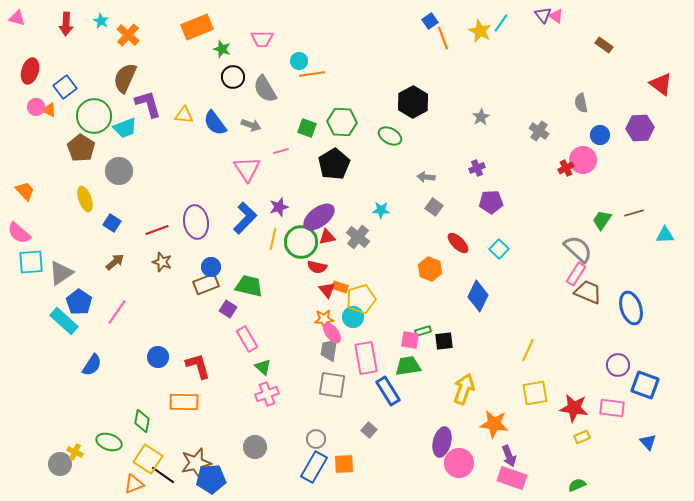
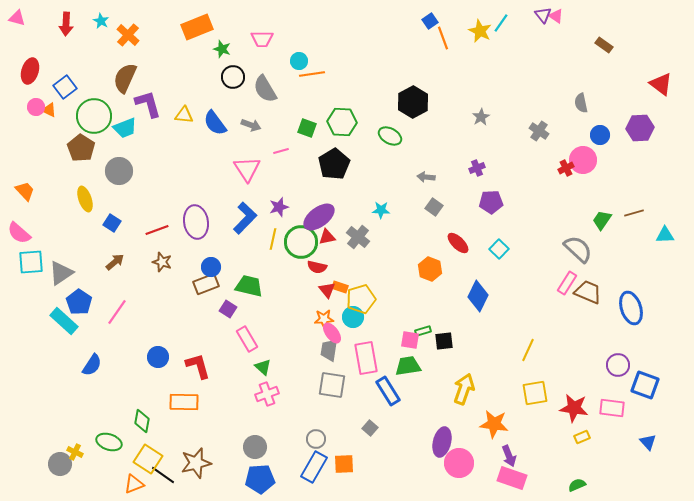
pink rectangle at (576, 274): moved 9 px left, 9 px down
gray square at (369, 430): moved 1 px right, 2 px up
blue pentagon at (211, 479): moved 49 px right
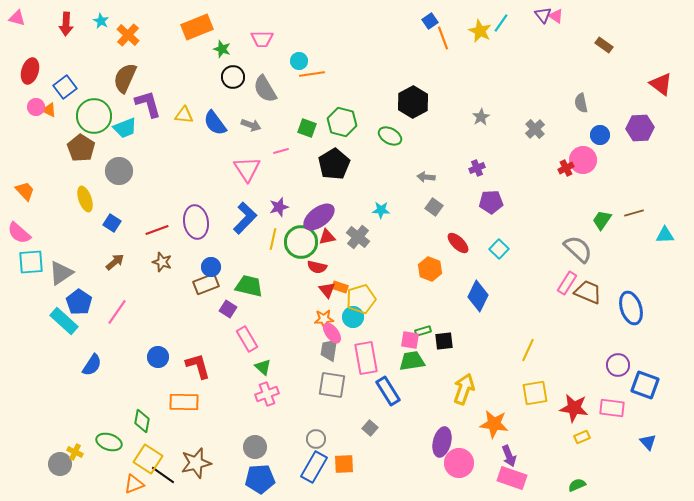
green hexagon at (342, 122): rotated 12 degrees clockwise
gray cross at (539, 131): moved 4 px left, 2 px up; rotated 12 degrees clockwise
green trapezoid at (408, 366): moved 4 px right, 5 px up
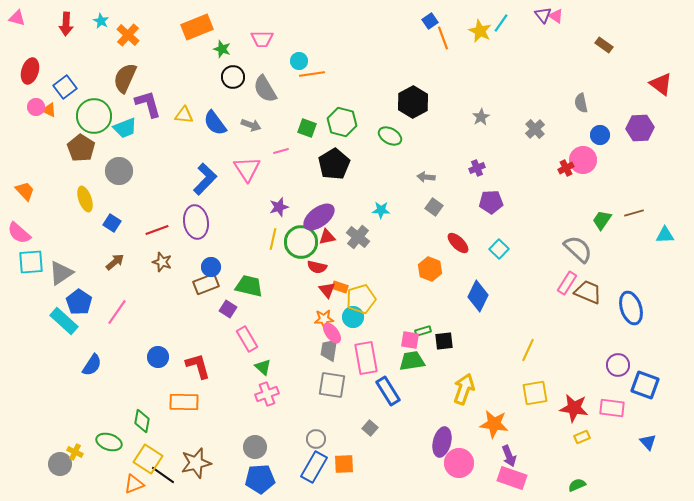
blue L-shape at (245, 218): moved 40 px left, 39 px up
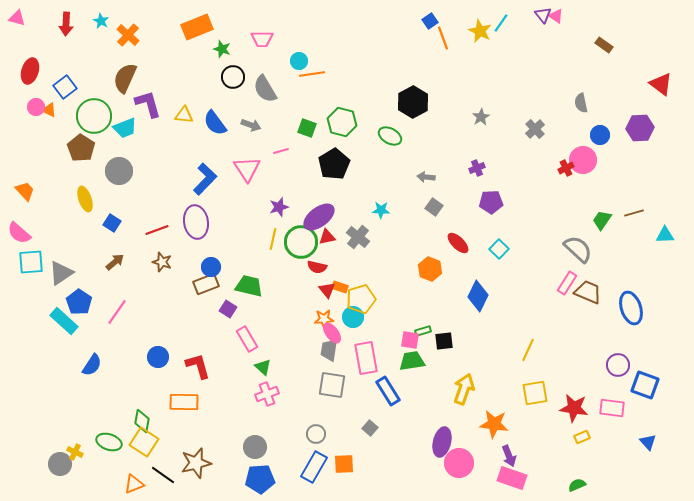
gray circle at (316, 439): moved 5 px up
yellow square at (148, 459): moved 4 px left, 17 px up
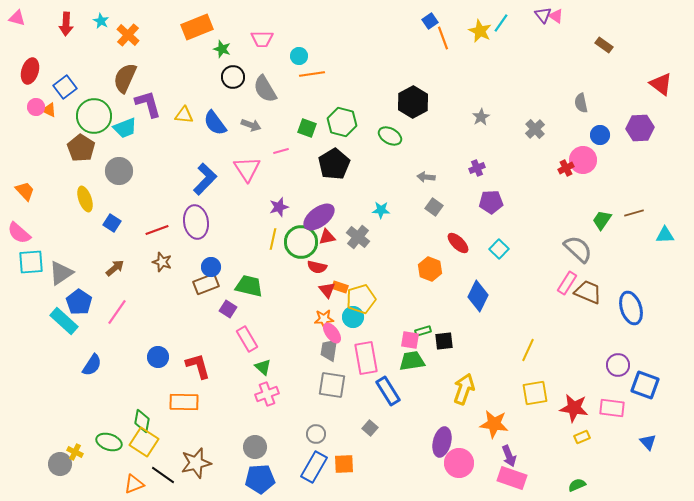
cyan circle at (299, 61): moved 5 px up
brown arrow at (115, 262): moved 6 px down
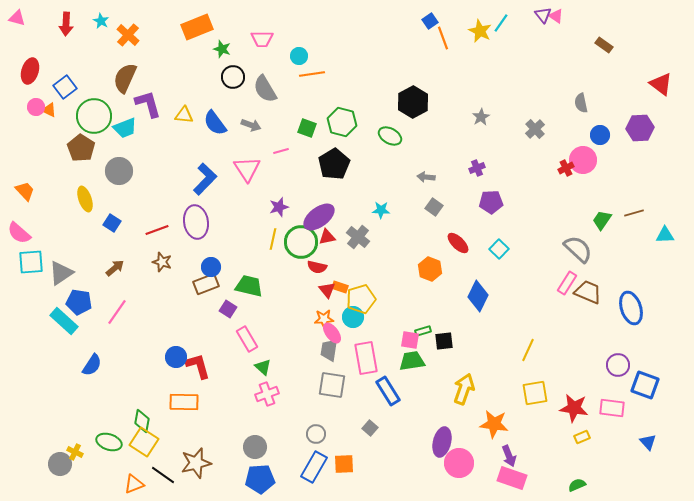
blue pentagon at (79, 302): rotated 25 degrees counterclockwise
blue circle at (158, 357): moved 18 px right
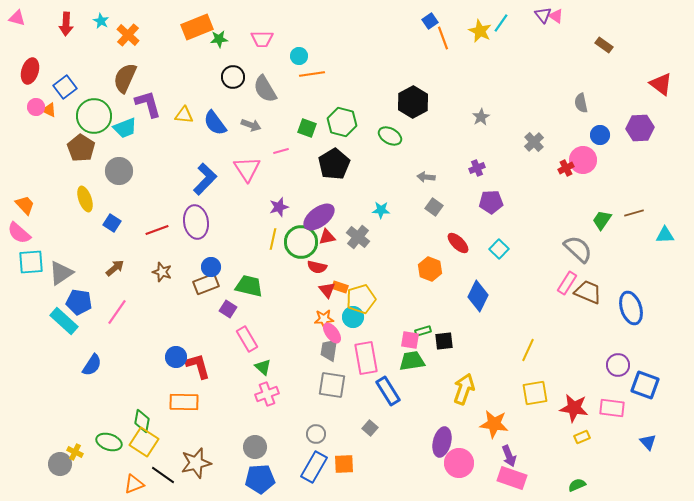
green star at (222, 49): moved 3 px left, 10 px up; rotated 24 degrees counterclockwise
gray cross at (535, 129): moved 1 px left, 13 px down
orange trapezoid at (25, 191): moved 14 px down
brown star at (162, 262): moved 10 px down
